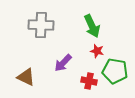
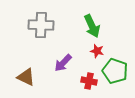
green pentagon: rotated 10 degrees clockwise
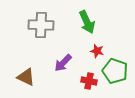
green arrow: moved 5 px left, 4 px up
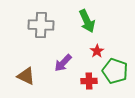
green arrow: moved 1 px up
red star: rotated 24 degrees clockwise
brown triangle: moved 1 px up
red cross: rotated 14 degrees counterclockwise
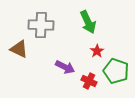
green arrow: moved 1 px right, 1 px down
purple arrow: moved 2 px right, 4 px down; rotated 108 degrees counterclockwise
green pentagon: moved 1 px right
brown triangle: moved 7 px left, 27 px up
red cross: rotated 28 degrees clockwise
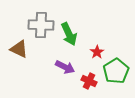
green arrow: moved 19 px left, 12 px down
red star: moved 1 px down
green pentagon: rotated 20 degrees clockwise
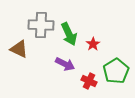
red star: moved 4 px left, 8 px up
purple arrow: moved 3 px up
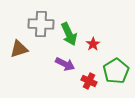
gray cross: moved 1 px up
brown triangle: rotated 42 degrees counterclockwise
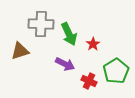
brown triangle: moved 1 px right, 2 px down
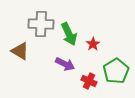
brown triangle: rotated 48 degrees clockwise
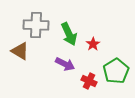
gray cross: moved 5 px left, 1 px down
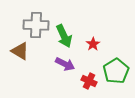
green arrow: moved 5 px left, 2 px down
